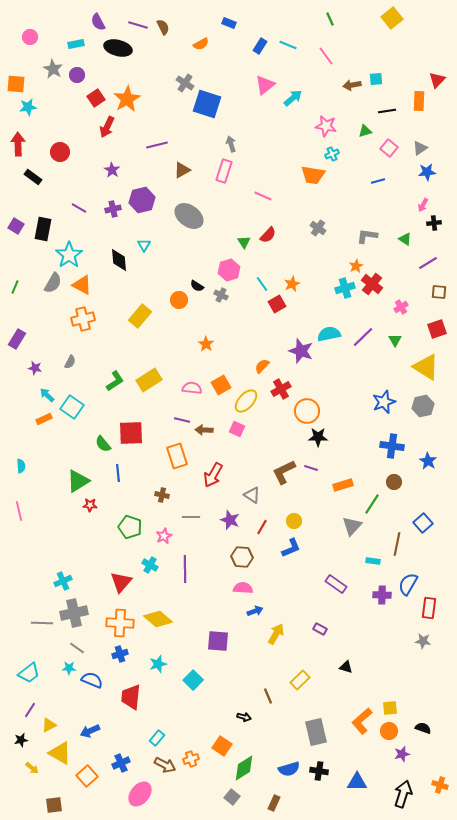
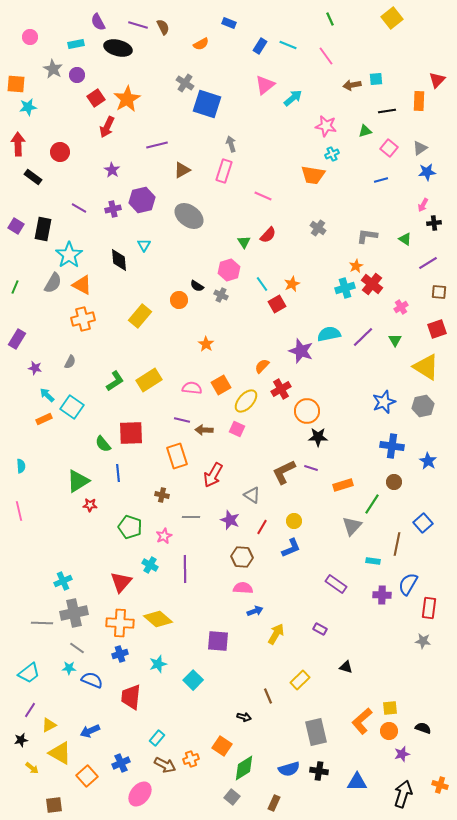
blue line at (378, 181): moved 3 px right, 1 px up
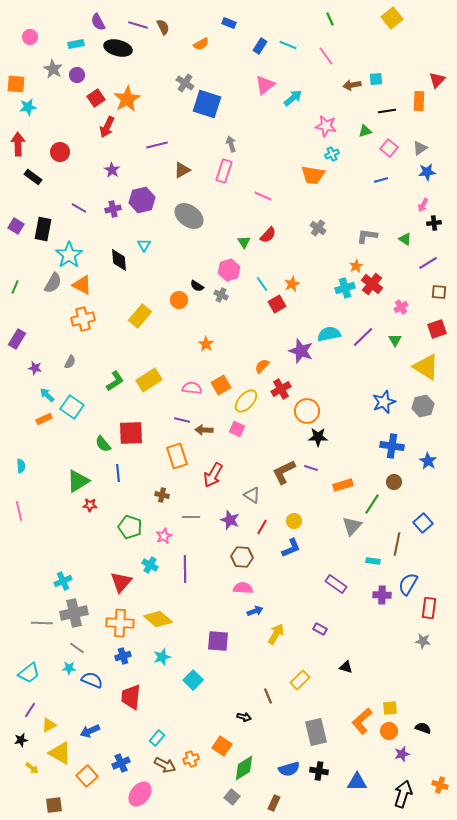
blue cross at (120, 654): moved 3 px right, 2 px down
cyan star at (158, 664): moved 4 px right, 7 px up
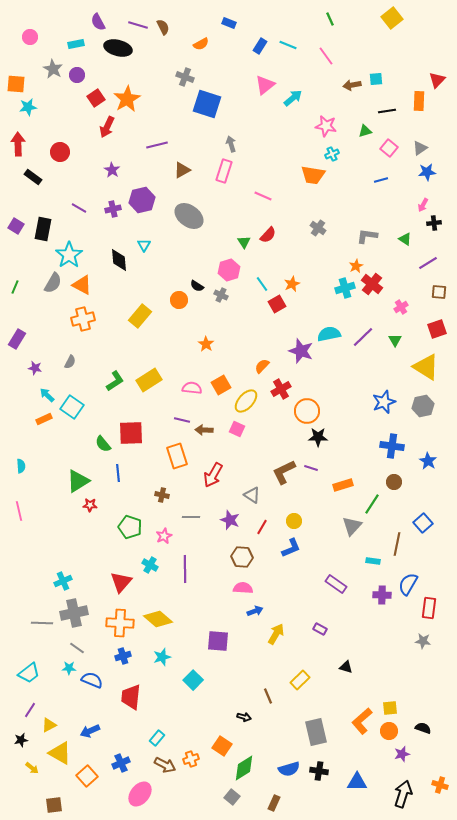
gray cross at (185, 83): moved 6 px up; rotated 12 degrees counterclockwise
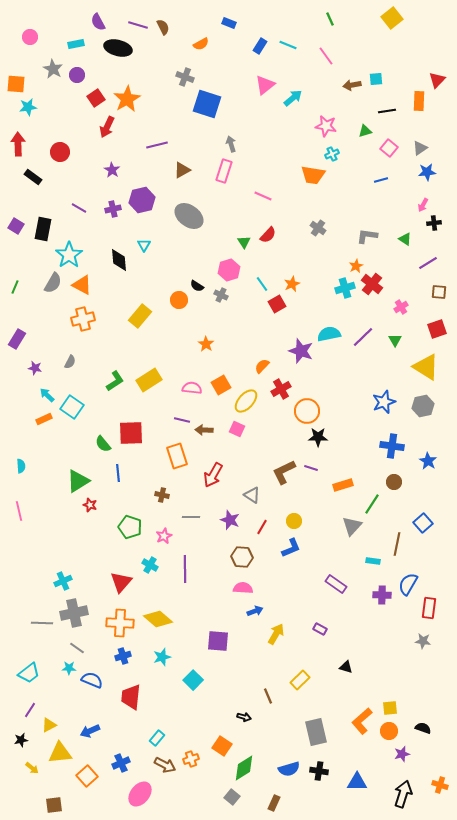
red star at (90, 505): rotated 16 degrees clockwise
yellow triangle at (60, 753): rotated 35 degrees counterclockwise
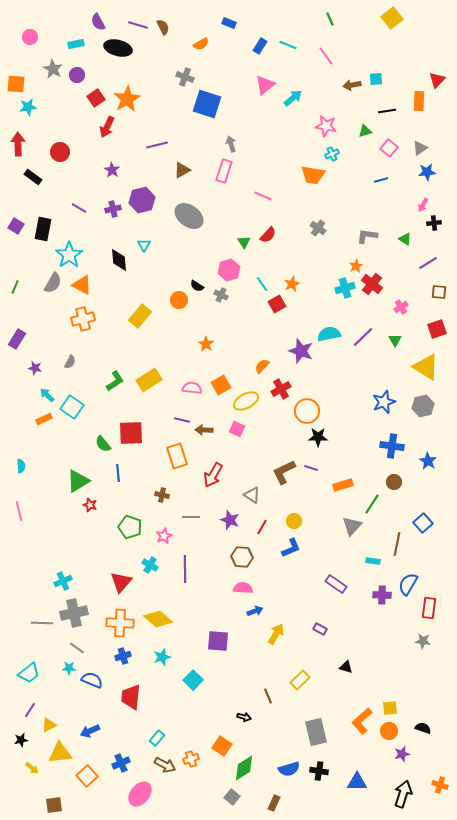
yellow ellipse at (246, 401): rotated 20 degrees clockwise
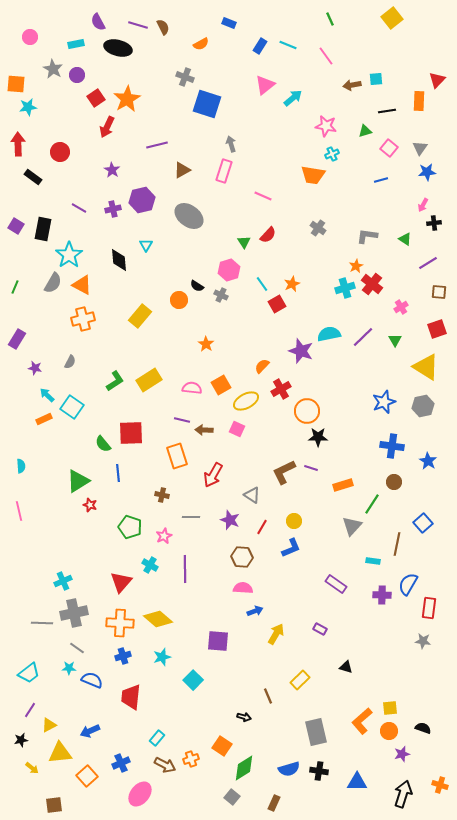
gray triangle at (420, 148): rotated 21 degrees counterclockwise
cyan triangle at (144, 245): moved 2 px right
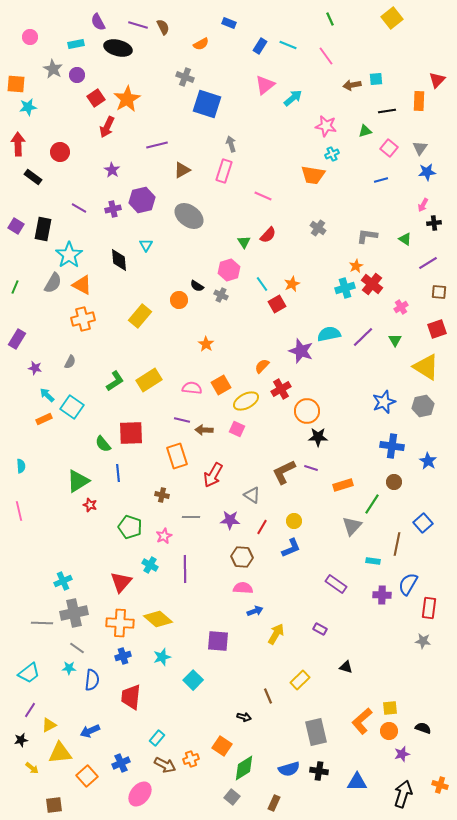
purple star at (230, 520): rotated 18 degrees counterclockwise
blue semicircle at (92, 680): rotated 75 degrees clockwise
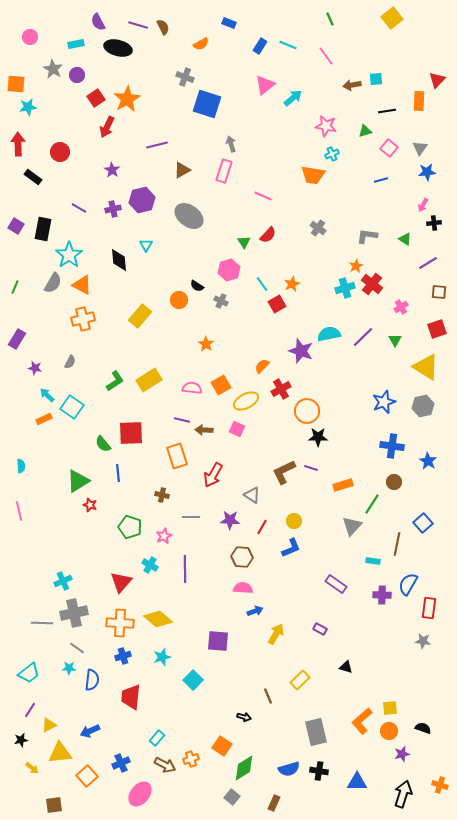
gray cross at (221, 295): moved 6 px down
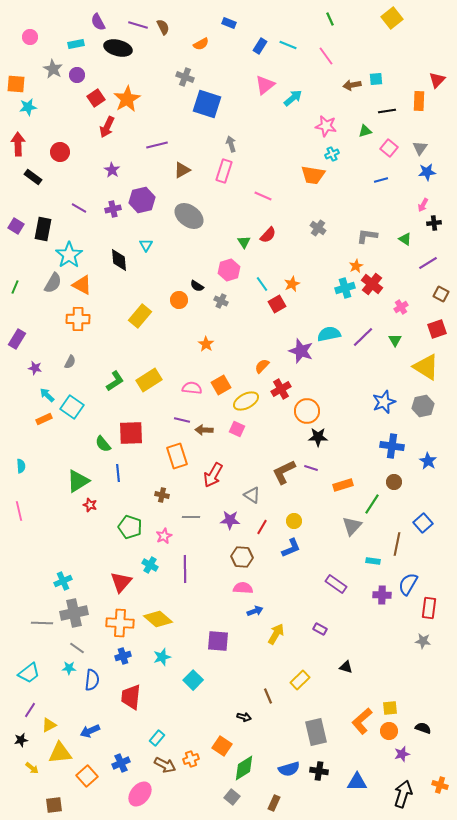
brown square at (439, 292): moved 2 px right, 2 px down; rotated 21 degrees clockwise
orange cross at (83, 319): moved 5 px left; rotated 15 degrees clockwise
